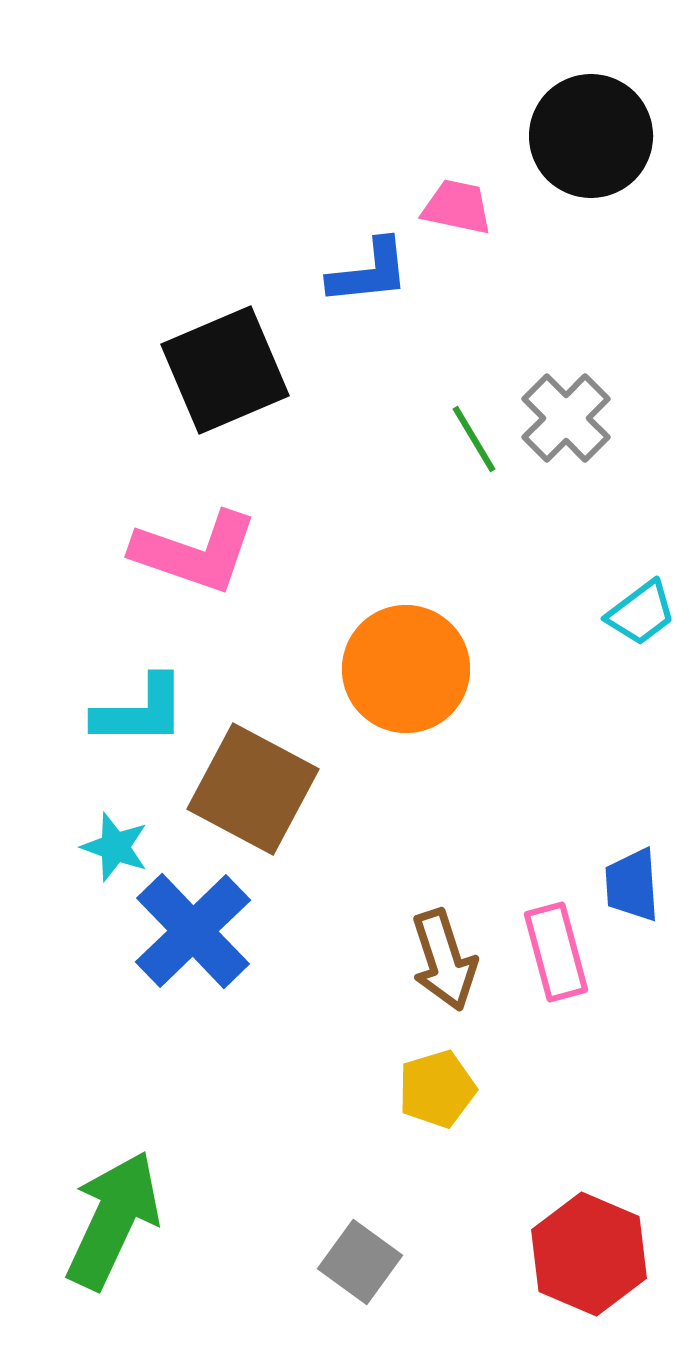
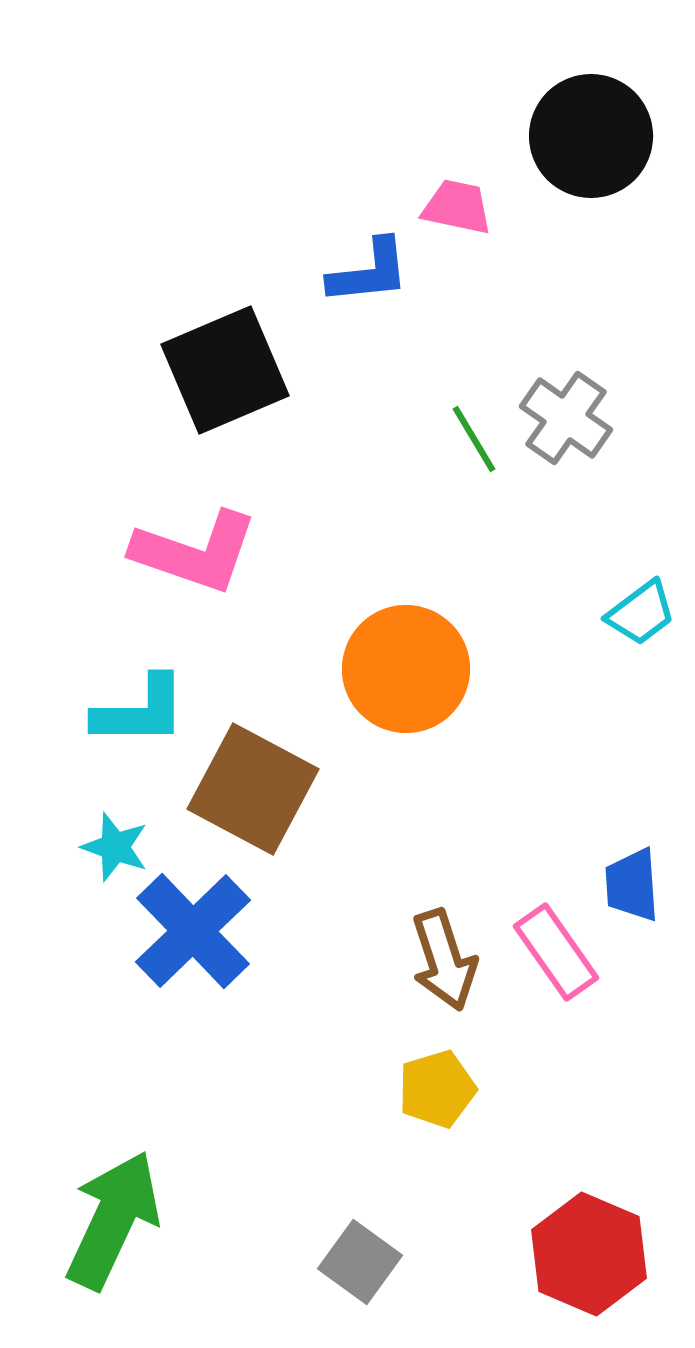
gray cross: rotated 10 degrees counterclockwise
pink rectangle: rotated 20 degrees counterclockwise
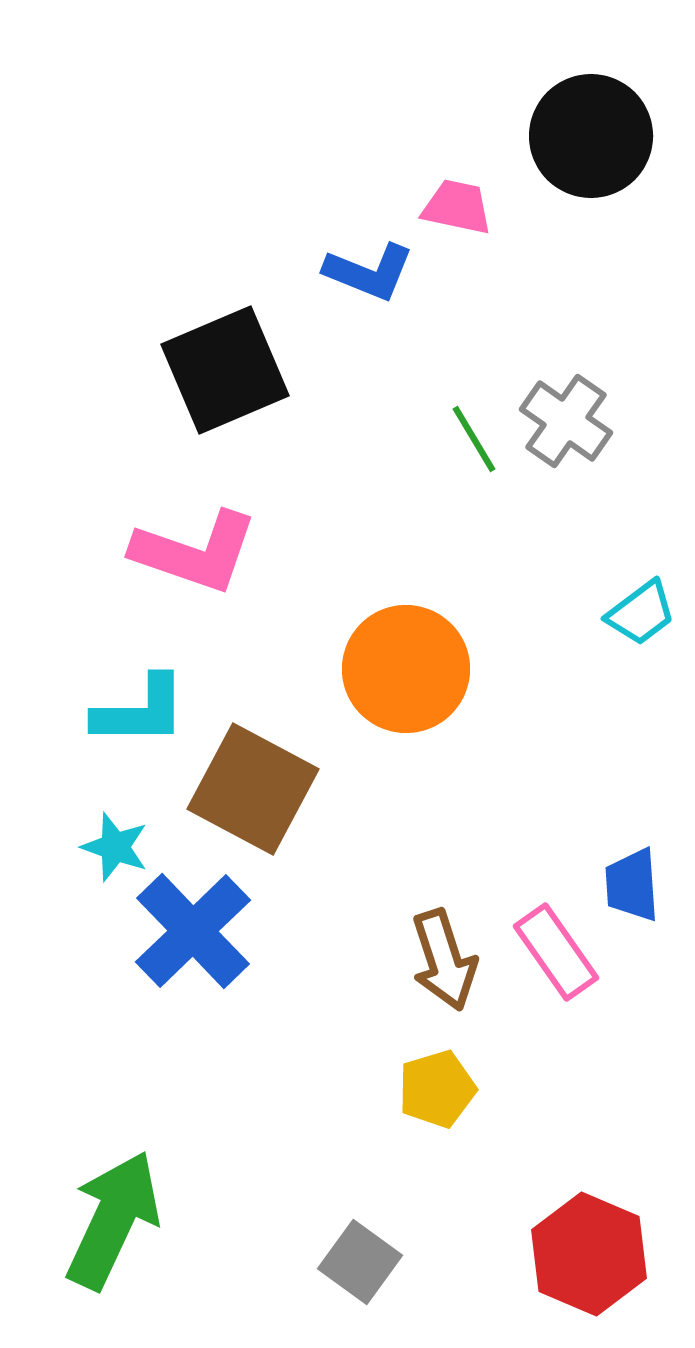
blue L-shape: rotated 28 degrees clockwise
gray cross: moved 3 px down
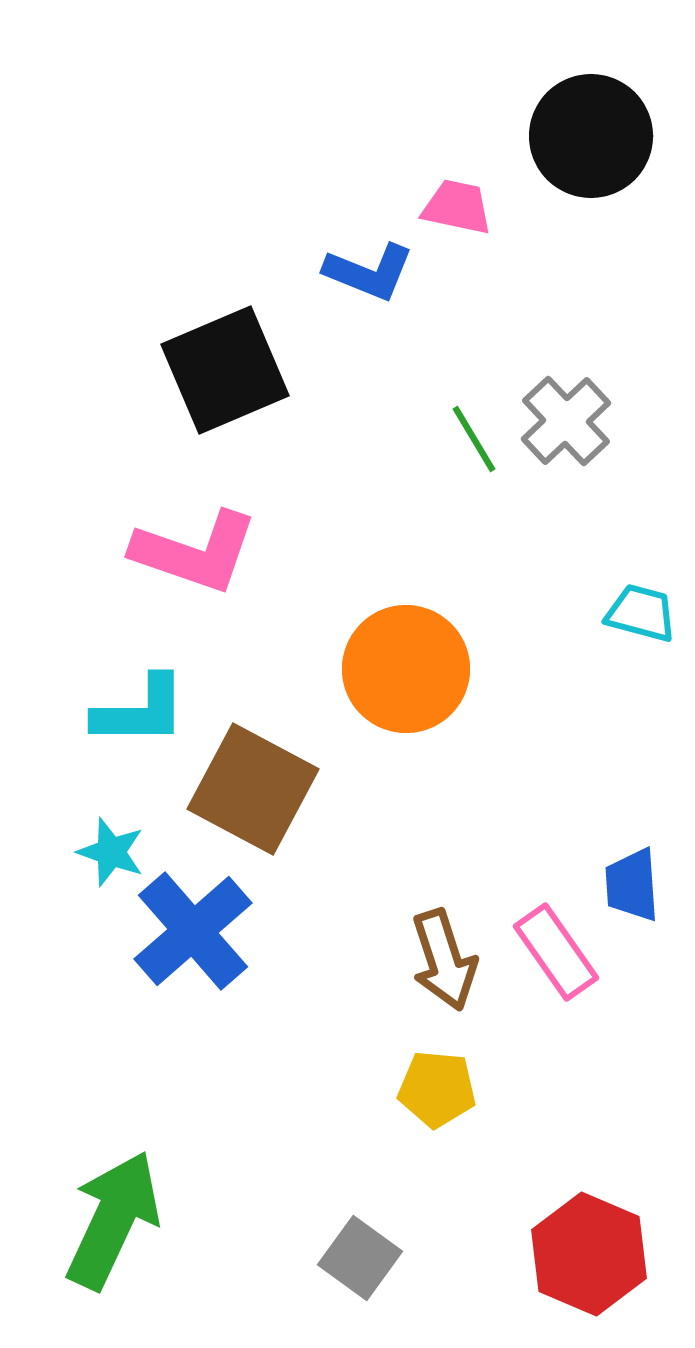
gray cross: rotated 12 degrees clockwise
cyan trapezoid: rotated 128 degrees counterclockwise
cyan star: moved 4 px left, 5 px down
blue cross: rotated 3 degrees clockwise
yellow pentagon: rotated 22 degrees clockwise
gray square: moved 4 px up
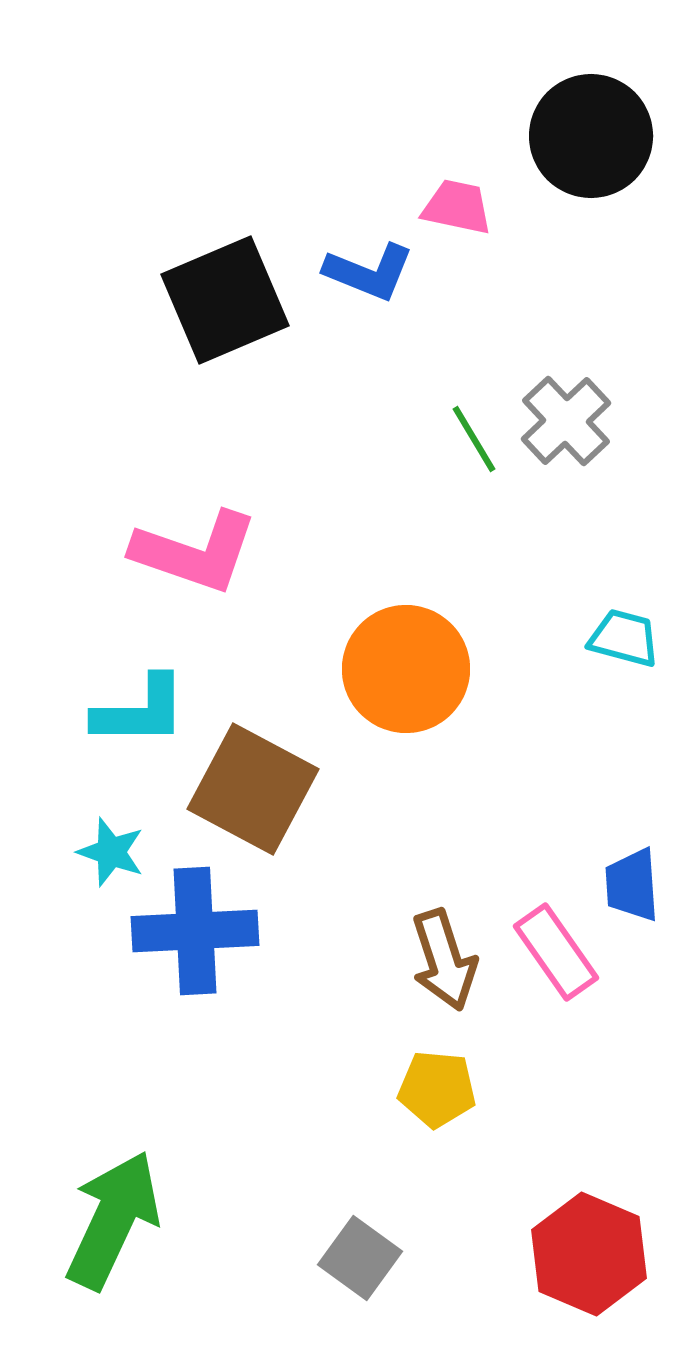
black square: moved 70 px up
cyan trapezoid: moved 17 px left, 25 px down
blue cross: moved 2 px right; rotated 38 degrees clockwise
